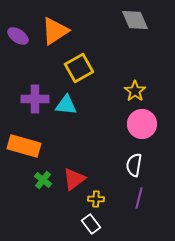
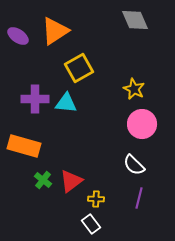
yellow star: moved 1 px left, 2 px up; rotated 10 degrees counterclockwise
cyan triangle: moved 2 px up
white semicircle: rotated 55 degrees counterclockwise
red triangle: moved 3 px left, 2 px down
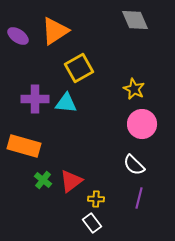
white rectangle: moved 1 px right, 1 px up
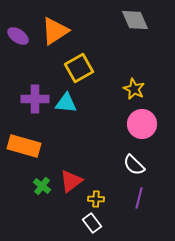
green cross: moved 1 px left, 6 px down
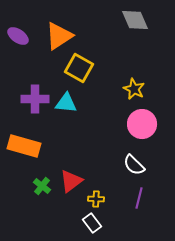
orange triangle: moved 4 px right, 5 px down
yellow square: rotated 32 degrees counterclockwise
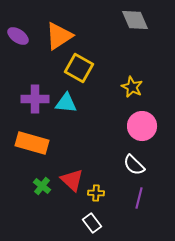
yellow star: moved 2 px left, 2 px up
pink circle: moved 2 px down
orange rectangle: moved 8 px right, 3 px up
red triangle: moved 1 px right, 1 px up; rotated 40 degrees counterclockwise
yellow cross: moved 6 px up
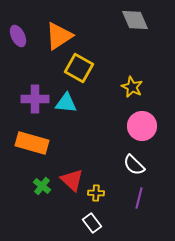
purple ellipse: rotated 30 degrees clockwise
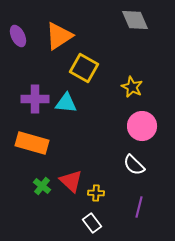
yellow square: moved 5 px right
red triangle: moved 1 px left, 1 px down
purple line: moved 9 px down
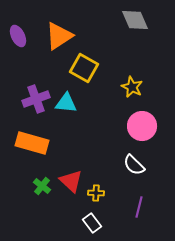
purple cross: moved 1 px right; rotated 20 degrees counterclockwise
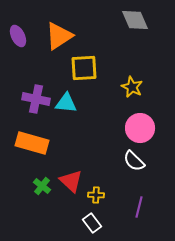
yellow square: rotated 32 degrees counterclockwise
purple cross: rotated 32 degrees clockwise
pink circle: moved 2 px left, 2 px down
white semicircle: moved 4 px up
yellow cross: moved 2 px down
